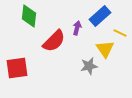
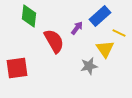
purple arrow: rotated 24 degrees clockwise
yellow line: moved 1 px left
red semicircle: rotated 75 degrees counterclockwise
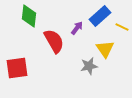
yellow line: moved 3 px right, 6 px up
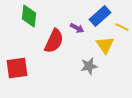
purple arrow: rotated 80 degrees clockwise
red semicircle: rotated 55 degrees clockwise
yellow triangle: moved 4 px up
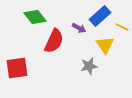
green diamond: moved 6 px right, 1 px down; rotated 45 degrees counterclockwise
purple arrow: moved 2 px right
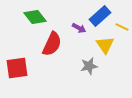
red semicircle: moved 2 px left, 3 px down
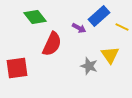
blue rectangle: moved 1 px left
yellow triangle: moved 5 px right, 10 px down
gray star: rotated 30 degrees clockwise
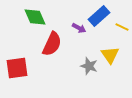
green diamond: rotated 15 degrees clockwise
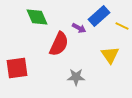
green diamond: moved 2 px right
yellow line: moved 1 px up
red semicircle: moved 7 px right
gray star: moved 13 px left, 11 px down; rotated 18 degrees counterclockwise
